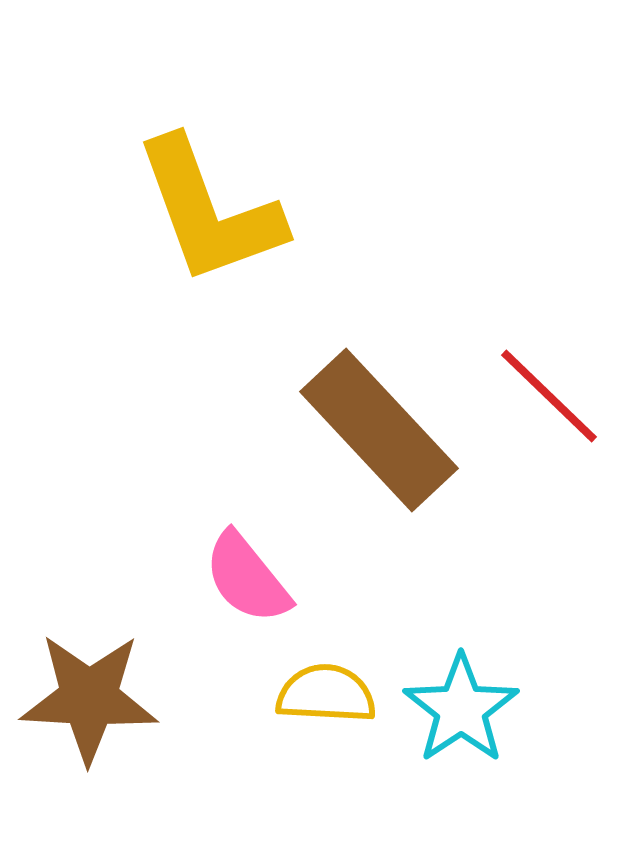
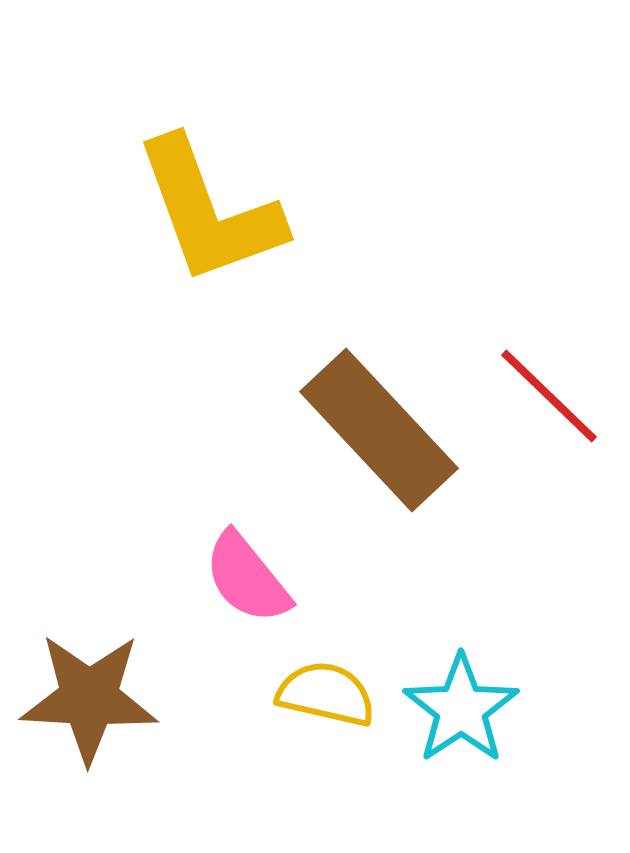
yellow semicircle: rotated 10 degrees clockwise
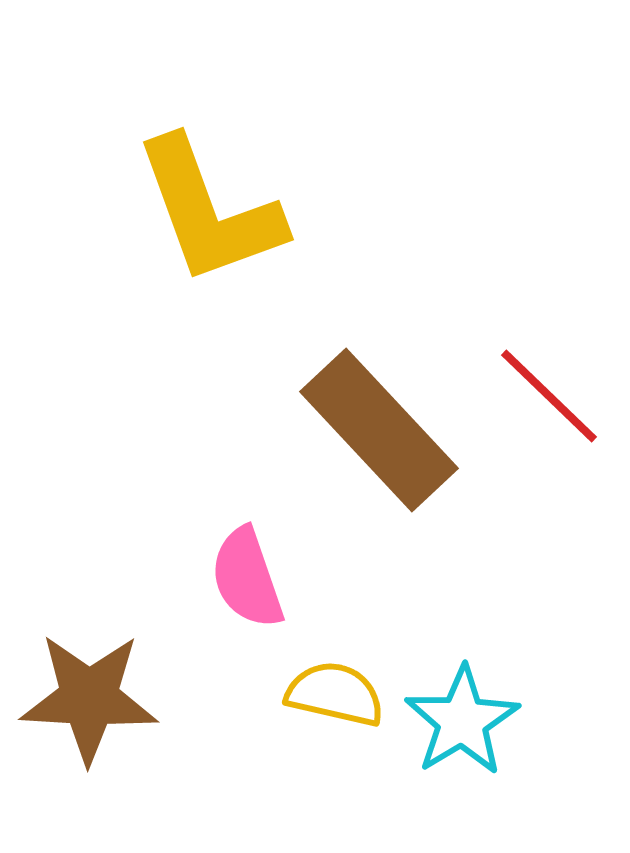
pink semicircle: rotated 20 degrees clockwise
yellow semicircle: moved 9 px right
cyan star: moved 1 px right, 12 px down; rotated 3 degrees clockwise
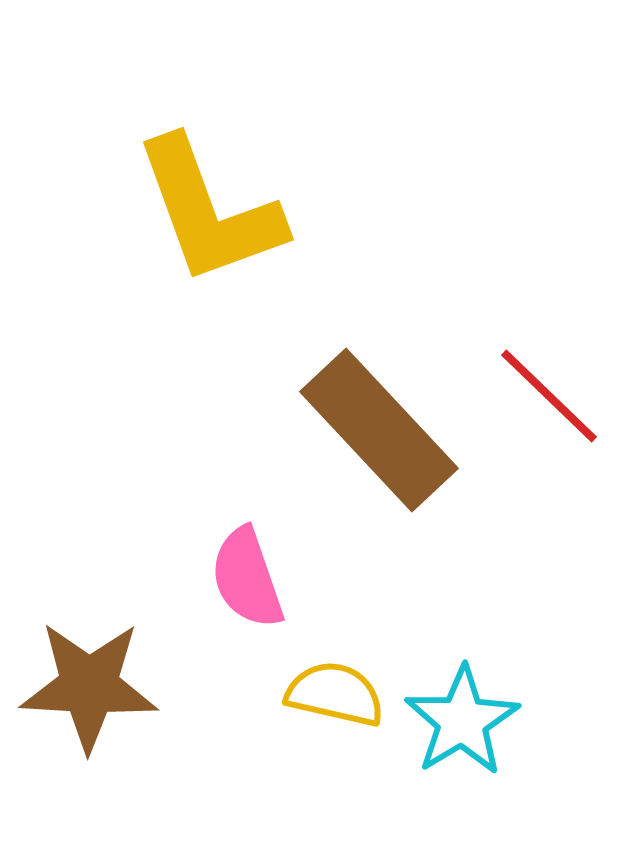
brown star: moved 12 px up
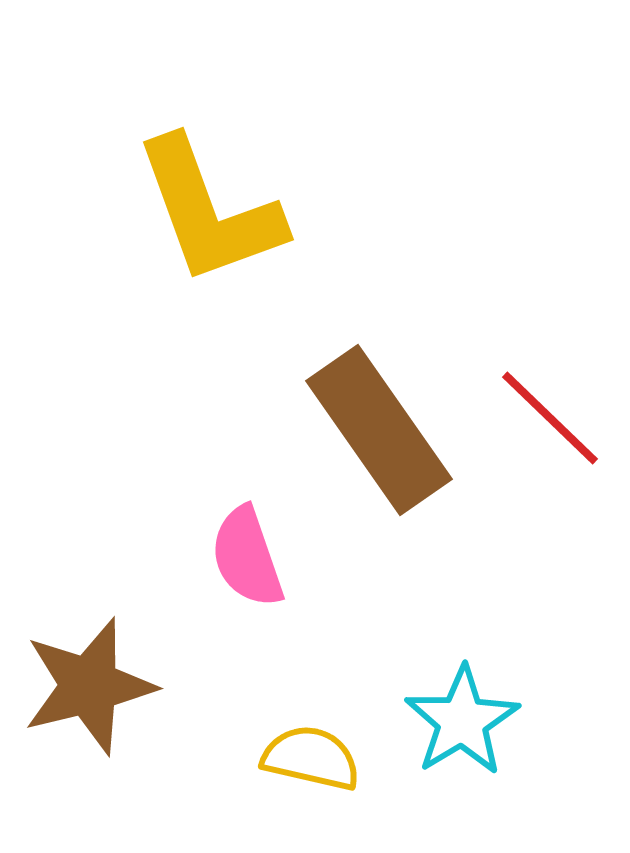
red line: moved 1 px right, 22 px down
brown rectangle: rotated 8 degrees clockwise
pink semicircle: moved 21 px up
brown star: rotated 17 degrees counterclockwise
yellow semicircle: moved 24 px left, 64 px down
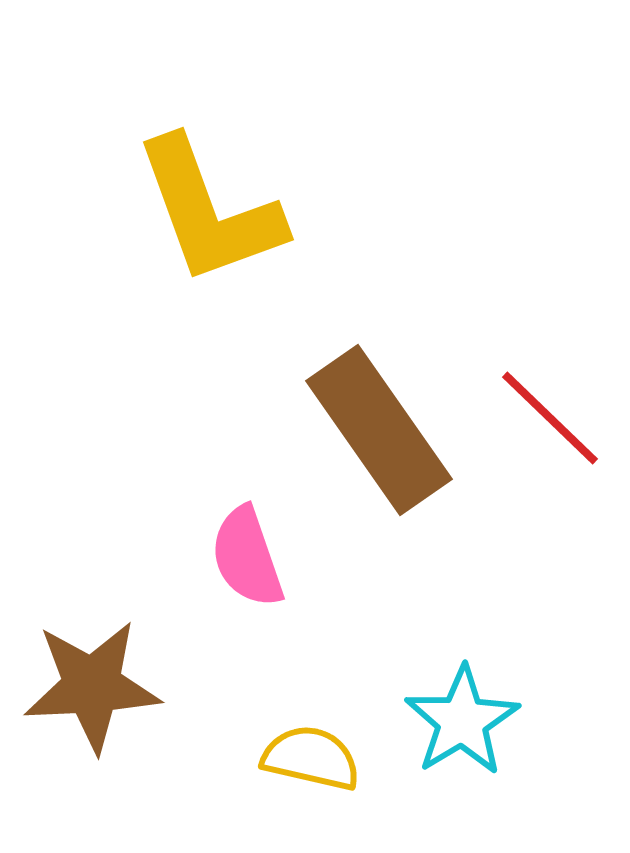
brown star: moved 3 px right; rotated 11 degrees clockwise
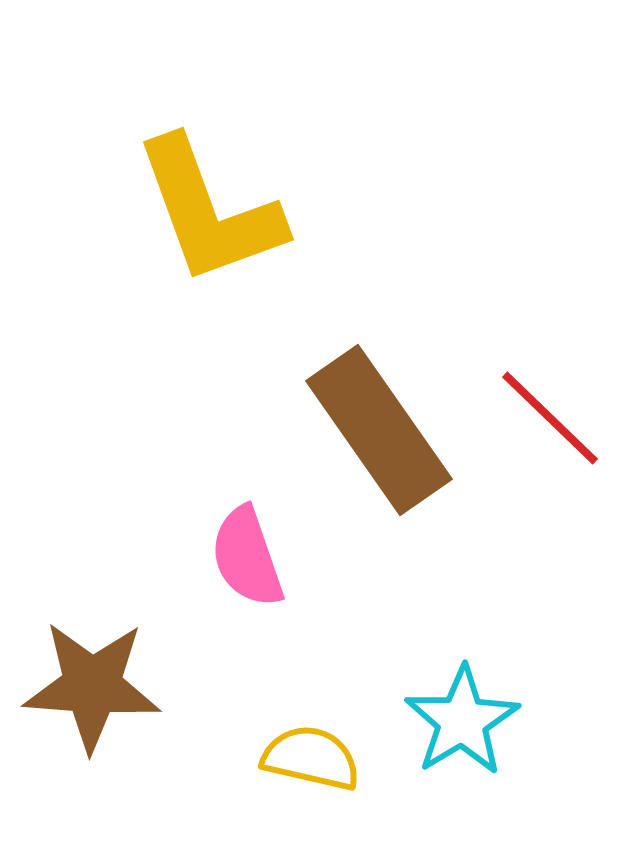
brown star: rotated 7 degrees clockwise
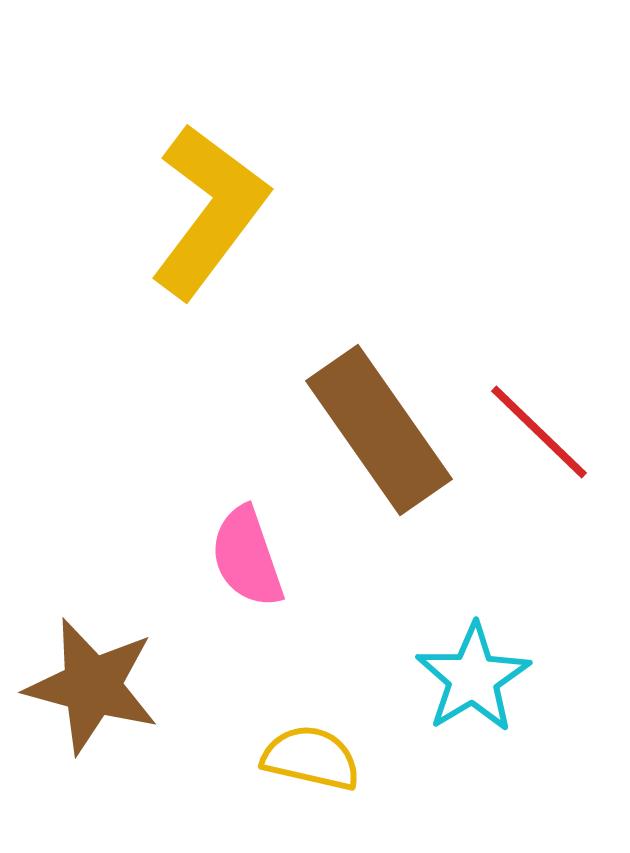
yellow L-shape: rotated 123 degrees counterclockwise
red line: moved 11 px left, 14 px down
brown star: rotated 11 degrees clockwise
cyan star: moved 11 px right, 43 px up
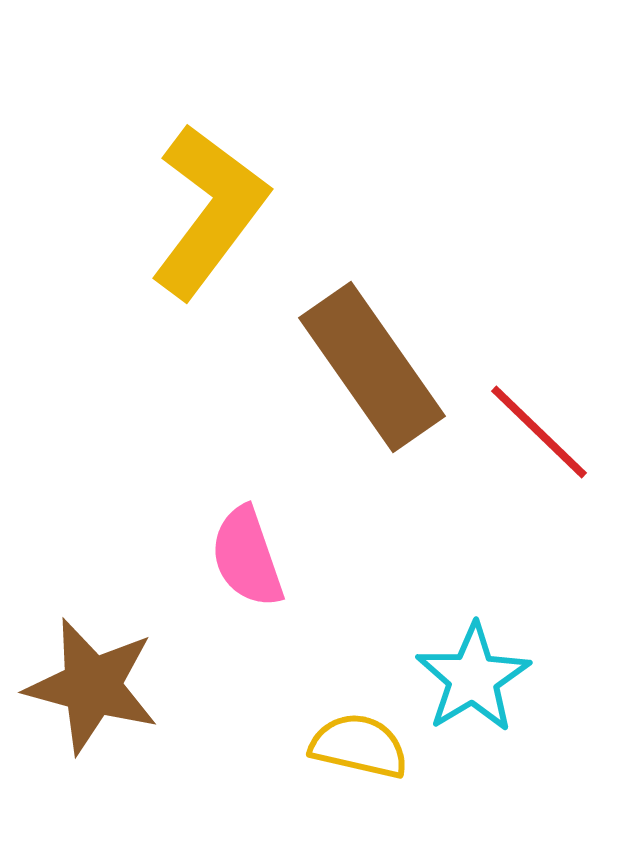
brown rectangle: moved 7 px left, 63 px up
yellow semicircle: moved 48 px right, 12 px up
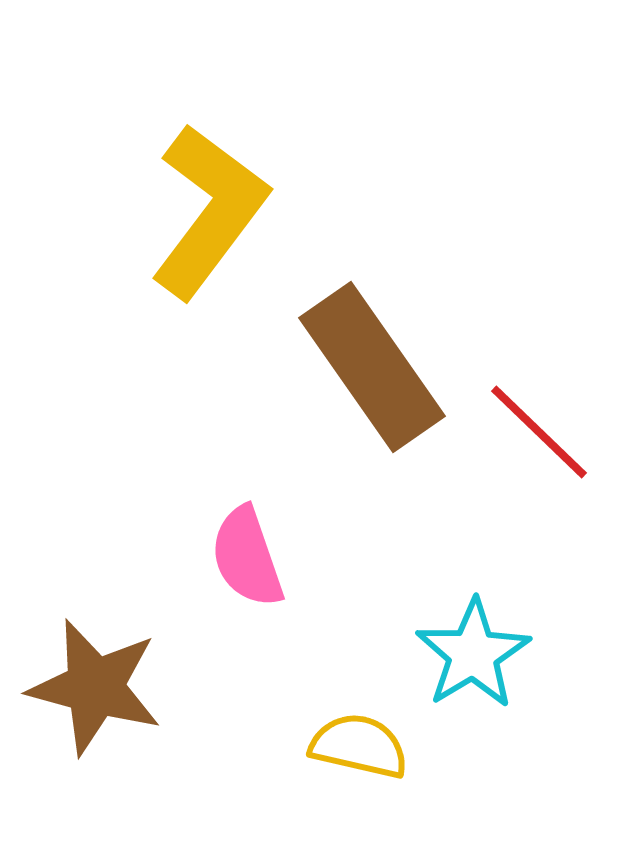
cyan star: moved 24 px up
brown star: moved 3 px right, 1 px down
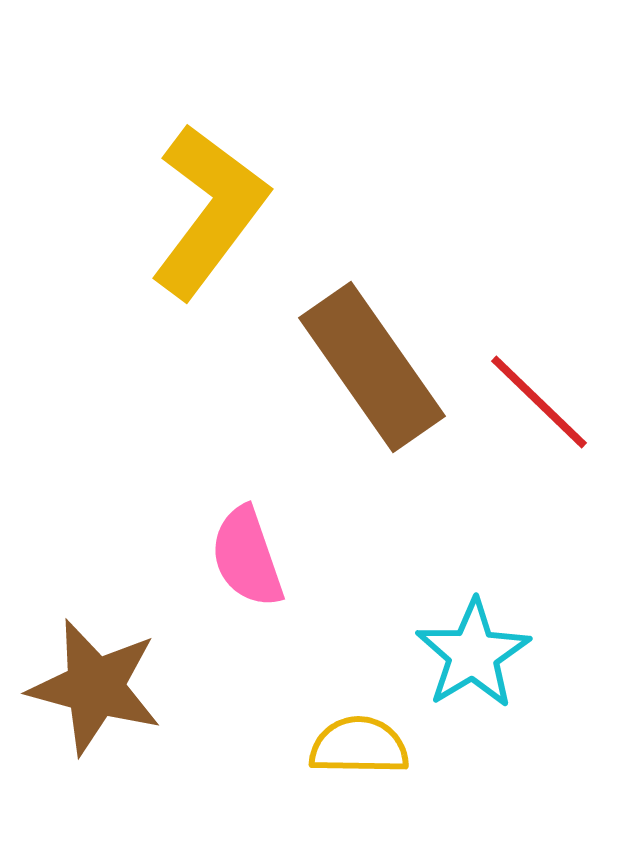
red line: moved 30 px up
yellow semicircle: rotated 12 degrees counterclockwise
